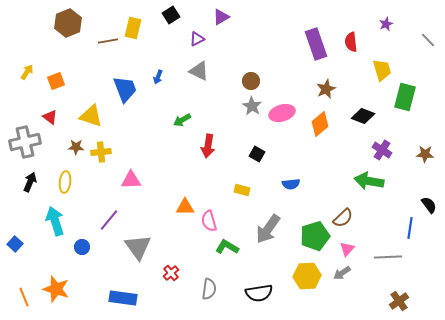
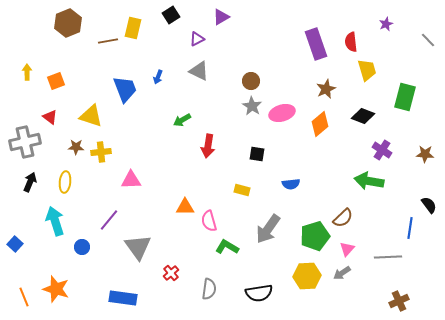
yellow trapezoid at (382, 70): moved 15 px left
yellow arrow at (27, 72): rotated 35 degrees counterclockwise
black square at (257, 154): rotated 21 degrees counterclockwise
brown cross at (399, 301): rotated 12 degrees clockwise
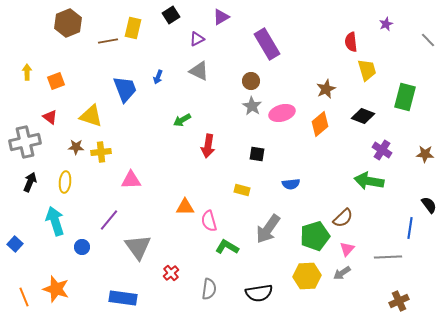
purple rectangle at (316, 44): moved 49 px left; rotated 12 degrees counterclockwise
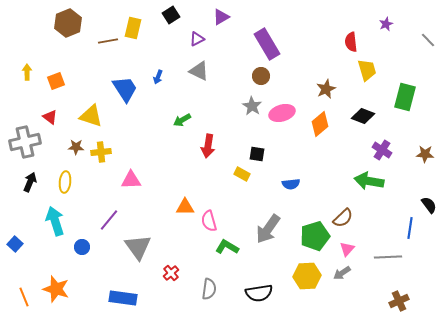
brown circle at (251, 81): moved 10 px right, 5 px up
blue trapezoid at (125, 89): rotated 12 degrees counterclockwise
yellow rectangle at (242, 190): moved 16 px up; rotated 14 degrees clockwise
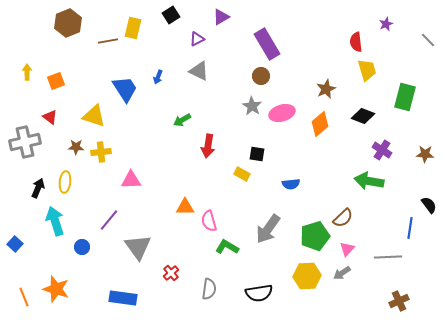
red semicircle at (351, 42): moved 5 px right
yellow triangle at (91, 116): moved 3 px right
black arrow at (30, 182): moved 8 px right, 6 px down
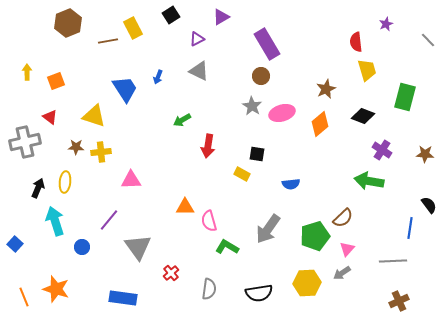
yellow rectangle at (133, 28): rotated 40 degrees counterclockwise
gray line at (388, 257): moved 5 px right, 4 px down
yellow hexagon at (307, 276): moved 7 px down
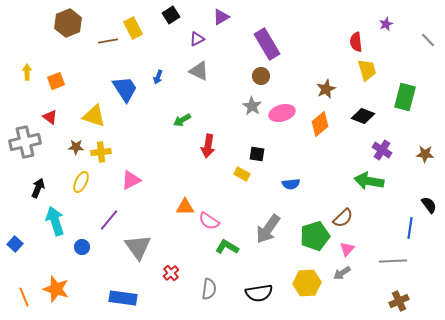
pink triangle at (131, 180): rotated 25 degrees counterclockwise
yellow ellipse at (65, 182): moved 16 px right; rotated 20 degrees clockwise
pink semicircle at (209, 221): rotated 40 degrees counterclockwise
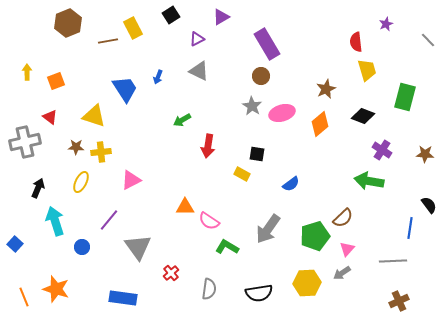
blue semicircle at (291, 184): rotated 30 degrees counterclockwise
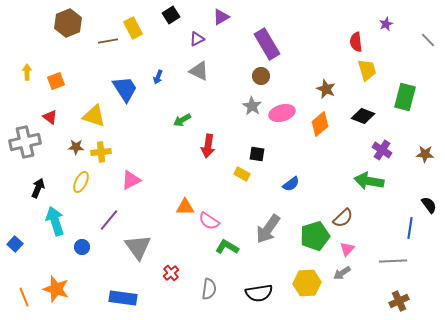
brown star at (326, 89): rotated 24 degrees counterclockwise
